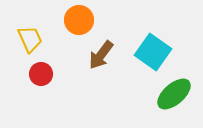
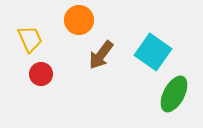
green ellipse: rotated 21 degrees counterclockwise
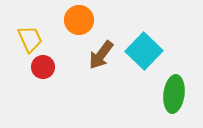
cyan square: moved 9 px left, 1 px up; rotated 9 degrees clockwise
red circle: moved 2 px right, 7 px up
green ellipse: rotated 21 degrees counterclockwise
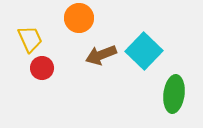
orange circle: moved 2 px up
brown arrow: rotated 32 degrees clockwise
red circle: moved 1 px left, 1 px down
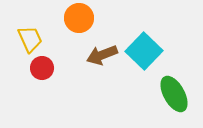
brown arrow: moved 1 px right
green ellipse: rotated 36 degrees counterclockwise
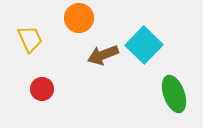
cyan square: moved 6 px up
brown arrow: moved 1 px right
red circle: moved 21 px down
green ellipse: rotated 9 degrees clockwise
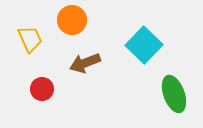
orange circle: moved 7 px left, 2 px down
brown arrow: moved 18 px left, 8 px down
